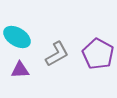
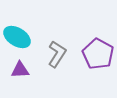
gray L-shape: rotated 28 degrees counterclockwise
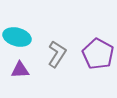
cyan ellipse: rotated 16 degrees counterclockwise
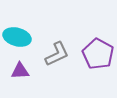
gray L-shape: rotated 32 degrees clockwise
purple triangle: moved 1 px down
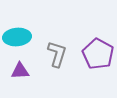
cyan ellipse: rotated 20 degrees counterclockwise
gray L-shape: rotated 48 degrees counterclockwise
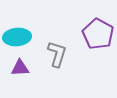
purple pentagon: moved 20 px up
purple triangle: moved 3 px up
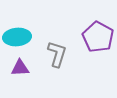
purple pentagon: moved 3 px down
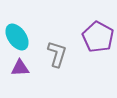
cyan ellipse: rotated 60 degrees clockwise
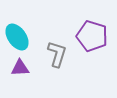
purple pentagon: moved 6 px left, 1 px up; rotated 12 degrees counterclockwise
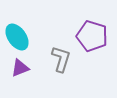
gray L-shape: moved 4 px right, 5 px down
purple triangle: rotated 18 degrees counterclockwise
